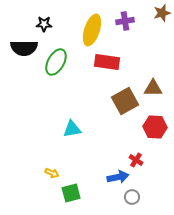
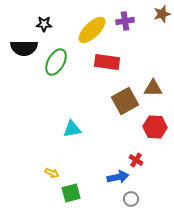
brown star: moved 1 px down
yellow ellipse: rotated 28 degrees clockwise
gray circle: moved 1 px left, 2 px down
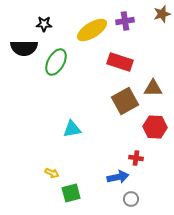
yellow ellipse: rotated 12 degrees clockwise
red rectangle: moved 13 px right; rotated 10 degrees clockwise
red cross: moved 2 px up; rotated 24 degrees counterclockwise
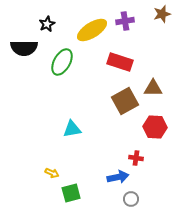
black star: moved 3 px right; rotated 28 degrees counterclockwise
green ellipse: moved 6 px right
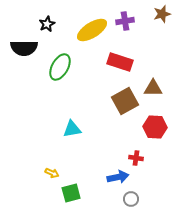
green ellipse: moved 2 px left, 5 px down
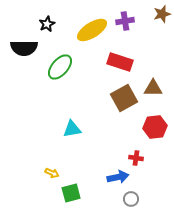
green ellipse: rotated 12 degrees clockwise
brown square: moved 1 px left, 3 px up
red hexagon: rotated 10 degrees counterclockwise
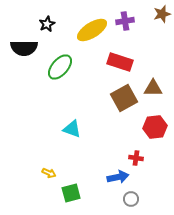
cyan triangle: rotated 30 degrees clockwise
yellow arrow: moved 3 px left
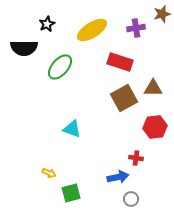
purple cross: moved 11 px right, 7 px down
